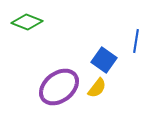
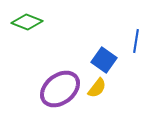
purple ellipse: moved 1 px right, 2 px down
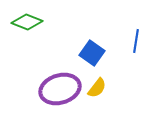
blue square: moved 12 px left, 7 px up
purple ellipse: rotated 21 degrees clockwise
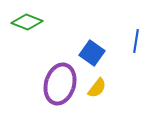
purple ellipse: moved 5 px up; rotated 57 degrees counterclockwise
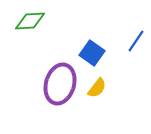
green diamond: moved 3 px right, 1 px up; rotated 24 degrees counterclockwise
blue line: rotated 25 degrees clockwise
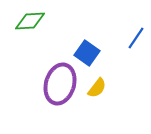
blue line: moved 3 px up
blue square: moved 5 px left
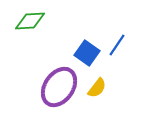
blue line: moved 19 px left, 7 px down
purple ellipse: moved 1 px left, 3 px down; rotated 18 degrees clockwise
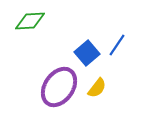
blue square: rotated 15 degrees clockwise
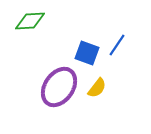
blue square: rotated 30 degrees counterclockwise
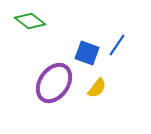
green diamond: rotated 40 degrees clockwise
purple ellipse: moved 5 px left, 4 px up
